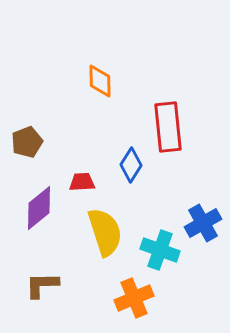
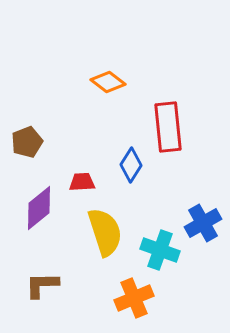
orange diamond: moved 8 px right, 1 px down; rotated 52 degrees counterclockwise
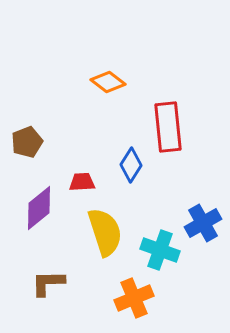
brown L-shape: moved 6 px right, 2 px up
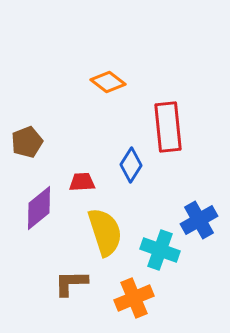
blue cross: moved 4 px left, 3 px up
brown L-shape: moved 23 px right
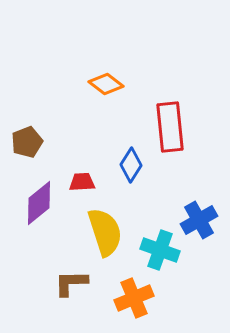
orange diamond: moved 2 px left, 2 px down
red rectangle: moved 2 px right
purple diamond: moved 5 px up
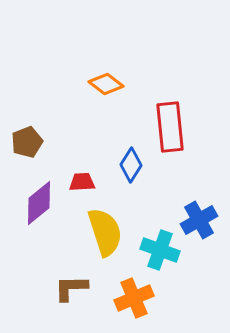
brown L-shape: moved 5 px down
